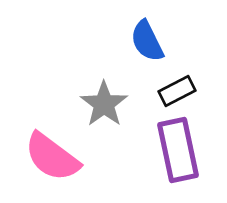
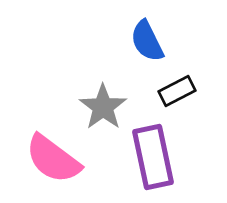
gray star: moved 1 px left, 3 px down
purple rectangle: moved 25 px left, 7 px down
pink semicircle: moved 1 px right, 2 px down
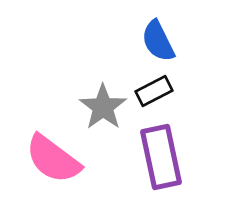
blue semicircle: moved 11 px right
black rectangle: moved 23 px left
purple rectangle: moved 8 px right
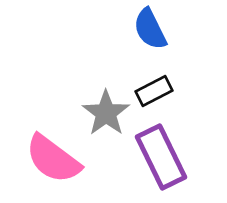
blue semicircle: moved 8 px left, 12 px up
gray star: moved 3 px right, 6 px down
purple rectangle: rotated 14 degrees counterclockwise
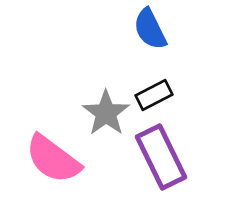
black rectangle: moved 4 px down
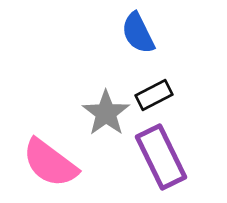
blue semicircle: moved 12 px left, 4 px down
pink semicircle: moved 3 px left, 4 px down
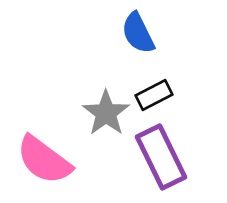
pink semicircle: moved 6 px left, 3 px up
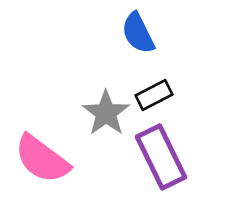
pink semicircle: moved 2 px left, 1 px up
